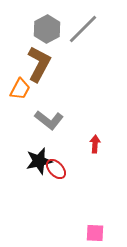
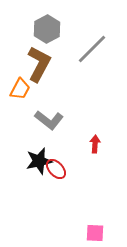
gray line: moved 9 px right, 20 px down
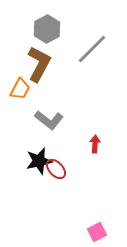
pink square: moved 2 px right, 1 px up; rotated 30 degrees counterclockwise
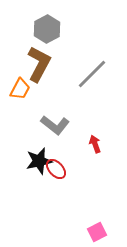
gray line: moved 25 px down
gray L-shape: moved 6 px right, 5 px down
red arrow: rotated 24 degrees counterclockwise
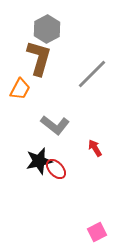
brown L-shape: moved 6 px up; rotated 12 degrees counterclockwise
red arrow: moved 4 px down; rotated 12 degrees counterclockwise
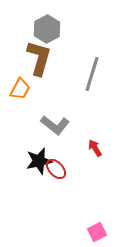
gray line: rotated 28 degrees counterclockwise
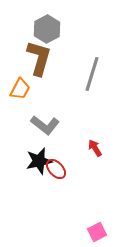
gray L-shape: moved 10 px left
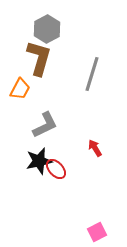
gray L-shape: rotated 64 degrees counterclockwise
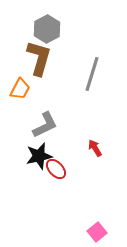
black star: moved 5 px up
pink square: rotated 12 degrees counterclockwise
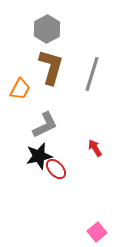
brown L-shape: moved 12 px right, 9 px down
